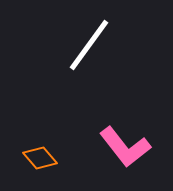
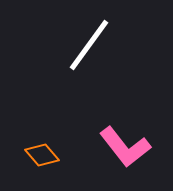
orange diamond: moved 2 px right, 3 px up
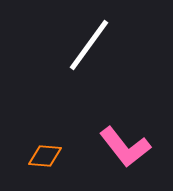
orange diamond: moved 3 px right, 1 px down; rotated 44 degrees counterclockwise
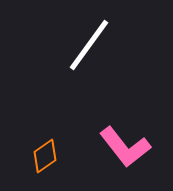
orange diamond: rotated 40 degrees counterclockwise
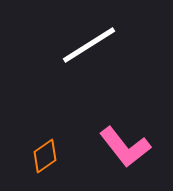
white line: rotated 22 degrees clockwise
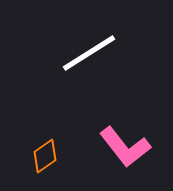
white line: moved 8 px down
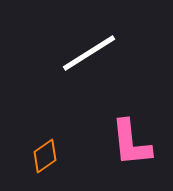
pink L-shape: moved 6 px right, 4 px up; rotated 32 degrees clockwise
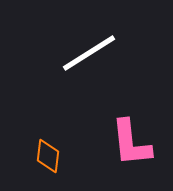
orange diamond: moved 3 px right; rotated 48 degrees counterclockwise
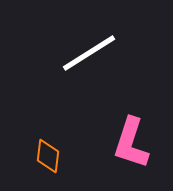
pink L-shape: rotated 24 degrees clockwise
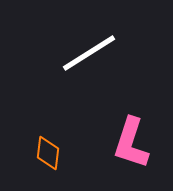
orange diamond: moved 3 px up
